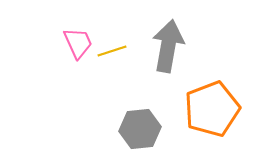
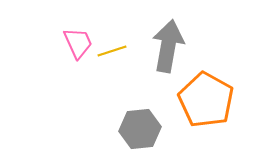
orange pentagon: moved 6 px left, 9 px up; rotated 22 degrees counterclockwise
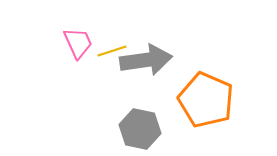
gray arrow: moved 22 px left, 14 px down; rotated 72 degrees clockwise
orange pentagon: rotated 6 degrees counterclockwise
gray hexagon: rotated 18 degrees clockwise
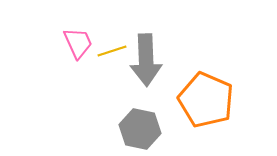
gray arrow: rotated 96 degrees clockwise
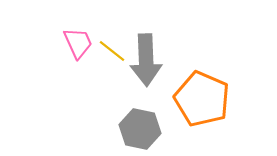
yellow line: rotated 56 degrees clockwise
orange pentagon: moved 4 px left, 1 px up
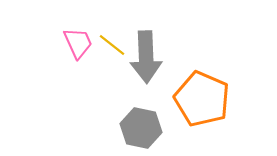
yellow line: moved 6 px up
gray arrow: moved 3 px up
gray hexagon: moved 1 px right, 1 px up
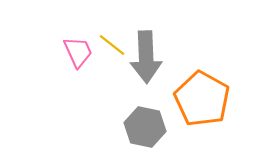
pink trapezoid: moved 9 px down
orange pentagon: rotated 6 degrees clockwise
gray hexagon: moved 4 px right, 1 px up
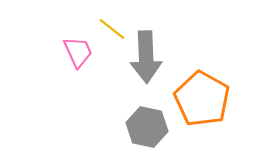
yellow line: moved 16 px up
gray hexagon: moved 2 px right
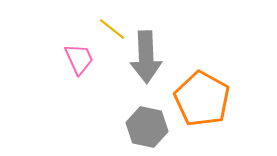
pink trapezoid: moved 1 px right, 7 px down
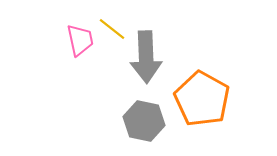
pink trapezoid: moved 1 px right, 19 px up; rotated 12 degrees clockwise
gray hexagon: moved 3 px left, 6 px up
